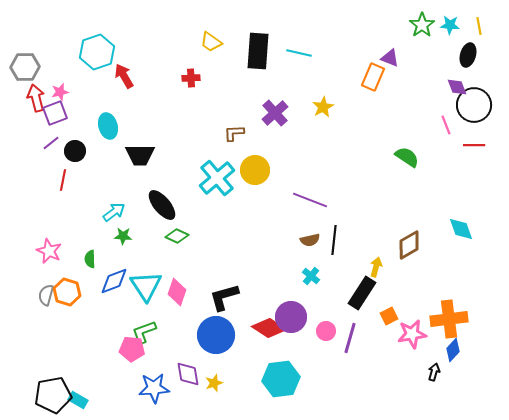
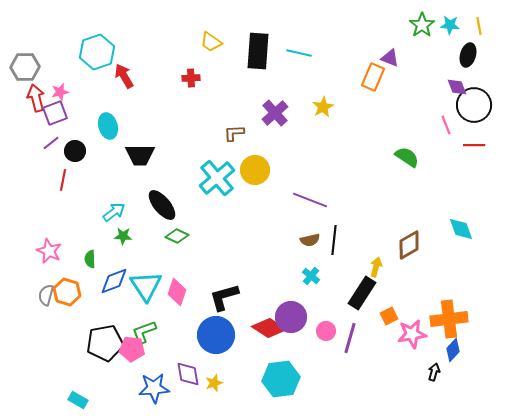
black pentagon at (53, 395): moved 52 px right, 52 px up
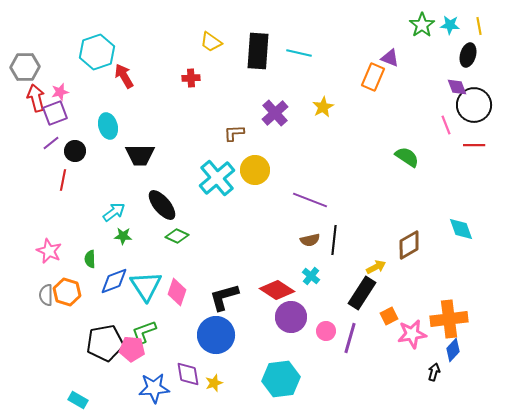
yellow arrow at (376, 267): rotated 48 degrees clockwise
gray semicircle at (46, 295): rotated 15 degrees counterclockwise
red diamond at (269, 328): moved 8 px right, 38 px up
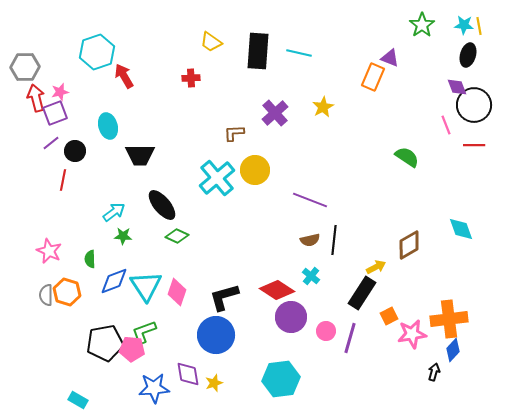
cyan star at (450, 25): moved 14 px right
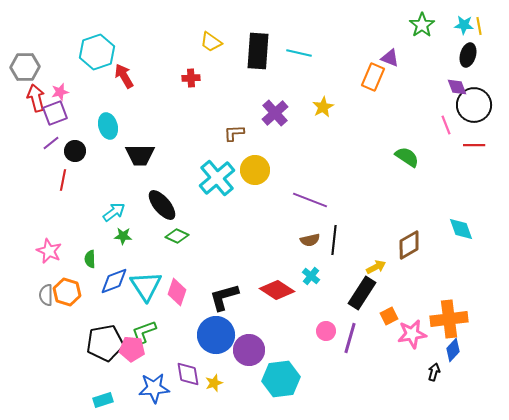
purple circle at (291, 317): moved 42 px left, 33 px down
cyan rectangle at (78, 400): moved 25 px right; rotated 48 degrees counterclockwise
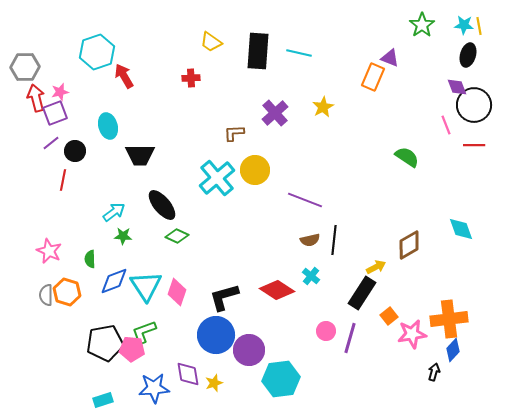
purple line at (310, 200): moved 5 px left
orange square at (389, 316): rotated 12 degrees counterclockwise
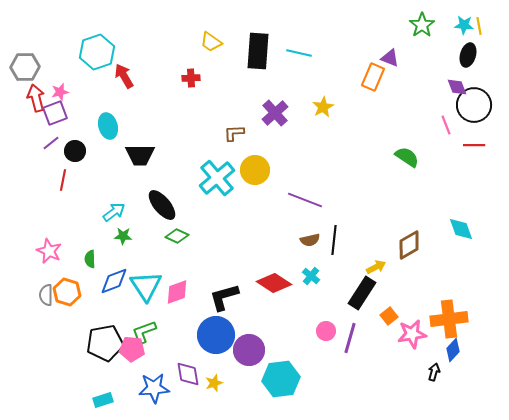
red diamond at (277, 290): moved 3 px left, 7 px up
pink diamond at (177, 292): rotated 52 degrees clockwise
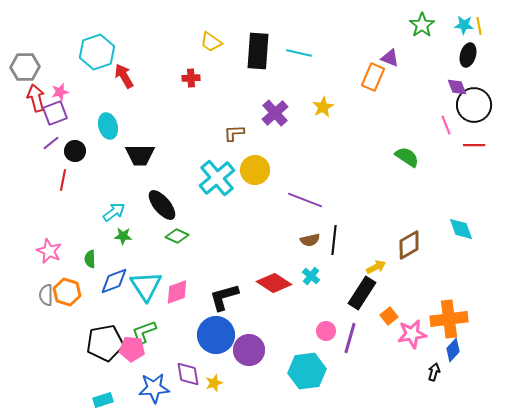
cyan hexagon at (281, 379): moved 26 px right, 8 px up
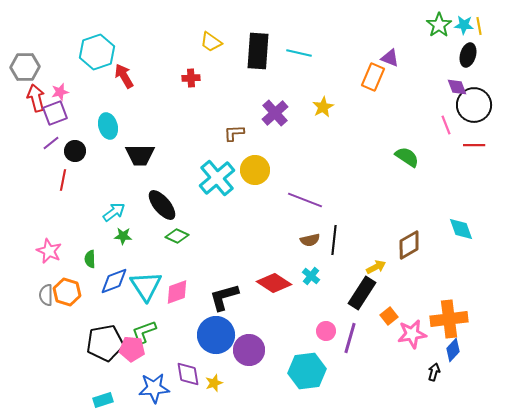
green star at (422, 25): moved 17 px right
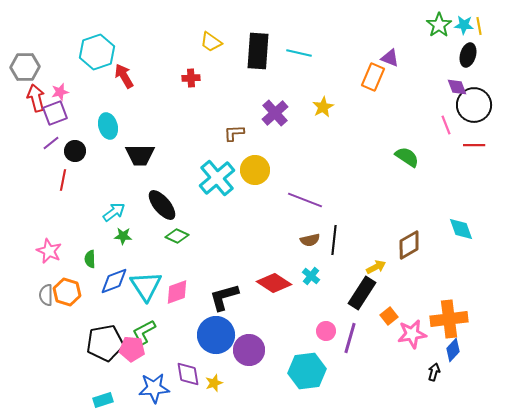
green L-shape at (144, 332): rotated 8 degrees counterclockwise
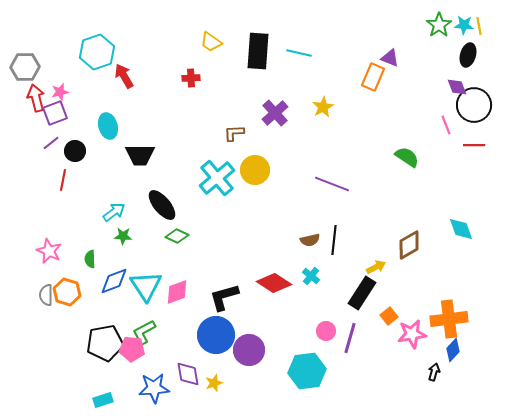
purple line at (305, 200): moved 27 px right, 16 px up
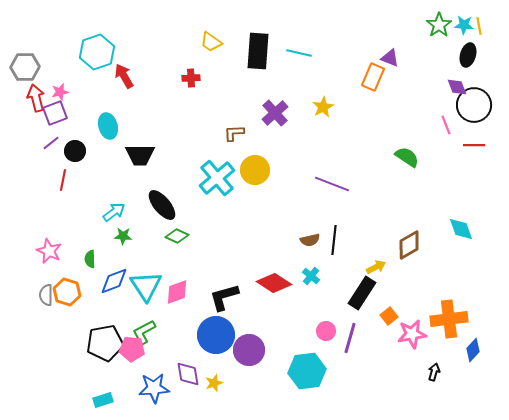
blue diamond at (453, 350): moved 20 px right
